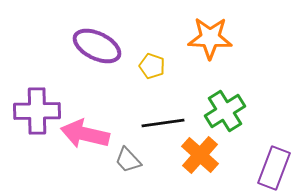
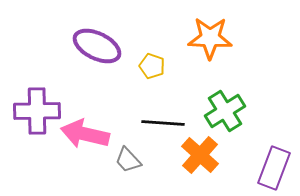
black line: rotated 12 degrees clockwise
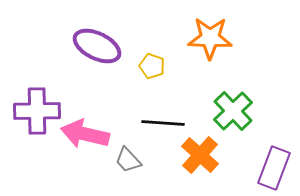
green cross: moved 8 px right; rotated 12 degrees counterclockwise
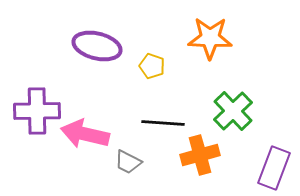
purple ellipse: rotated 12 degrees counterclockwise
orange cross: rotated 33 degrees clockwise
gray trapezoid: moved 2 px down; rotated 20 degrees counterclockwise
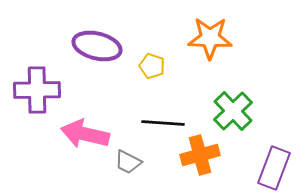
purple cross: moved 21 px up
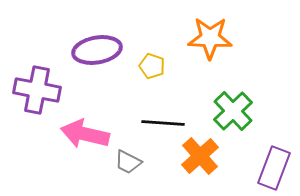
purple ellipse: moved 4 px down; rotated 24 degrees counterclockwise
purple cross: rotated 12 degrees clockwise
orange cross: moved 1 px down; rotated 27 degrees counterclockwise
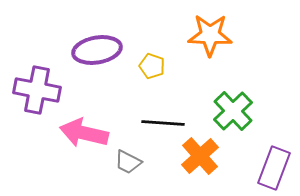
orange star: moved 3 px up
pink arrow: moved 1 px left, 1 px up
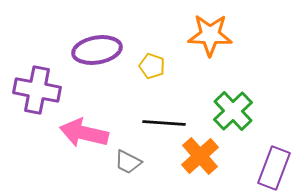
black line: moved 1 px right
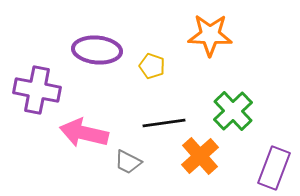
purple ellipse: rotated 15 degrees clockwise
black line: rotated 12 degrees counterclockwise
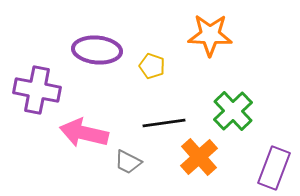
orange cross: moved 1 px left, 1 px down
